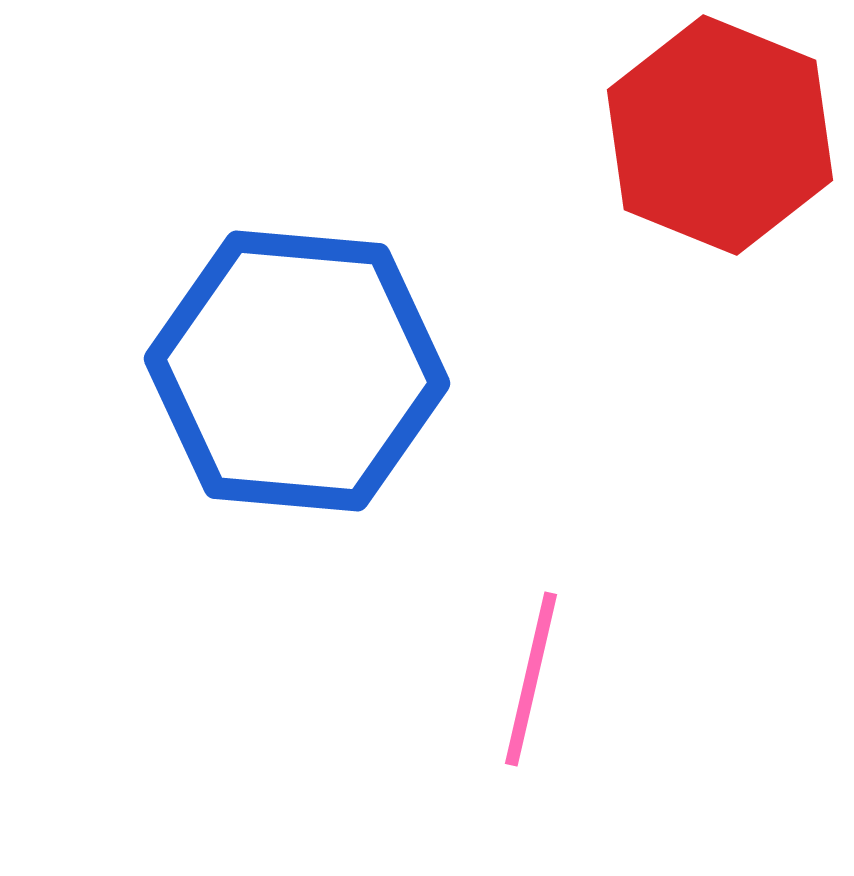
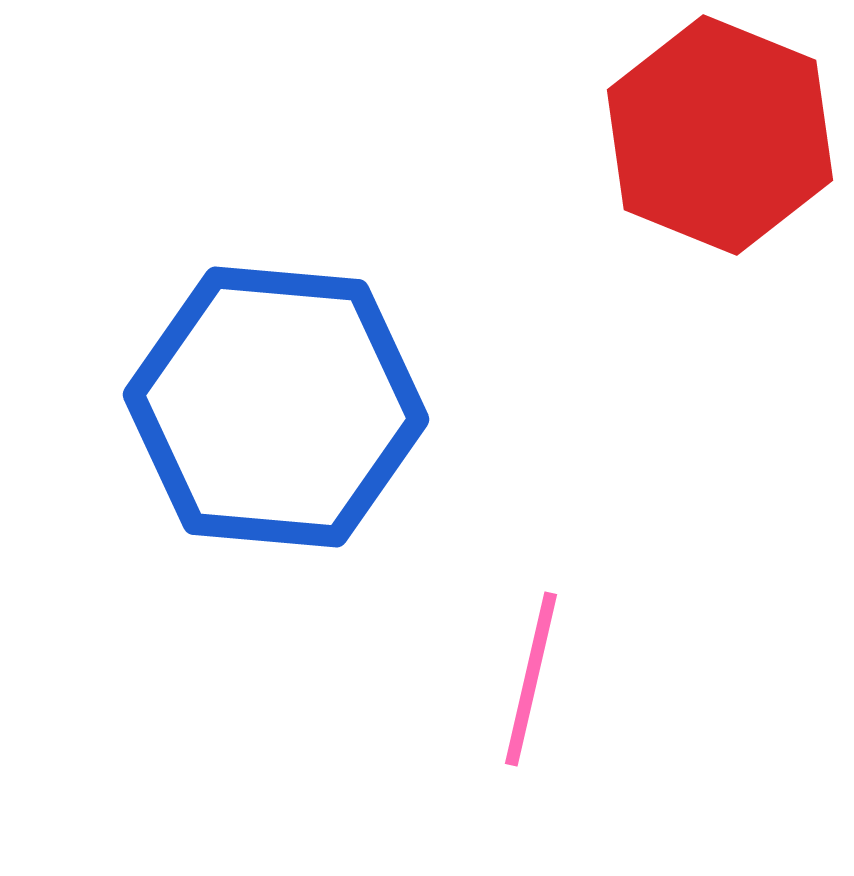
blue hexagon: moved 21 px left, 36 px down
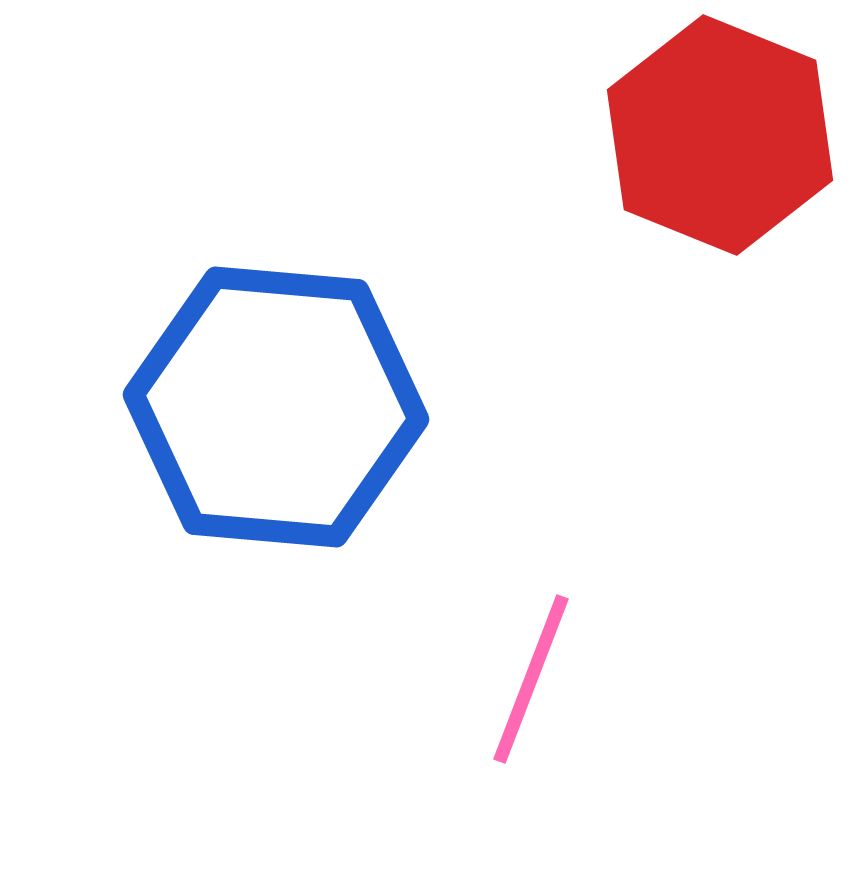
pink line: rotated 8 degrees clockwise
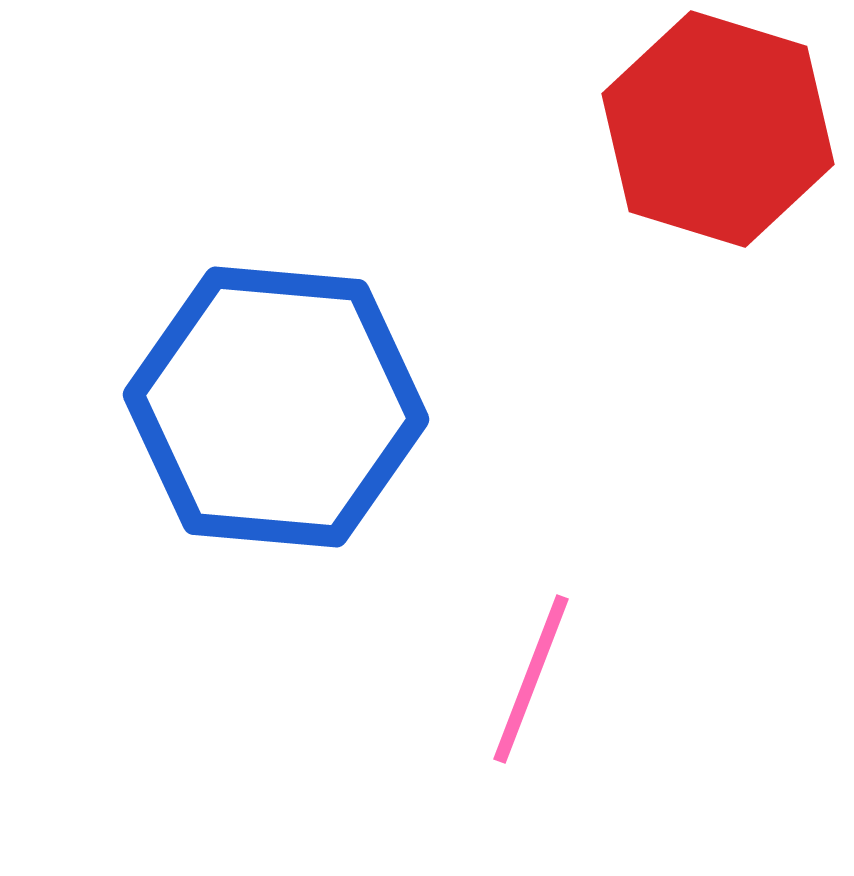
red hexagon: moved 2 px left, 6 px up; rotated 5 degrees counterclockwise
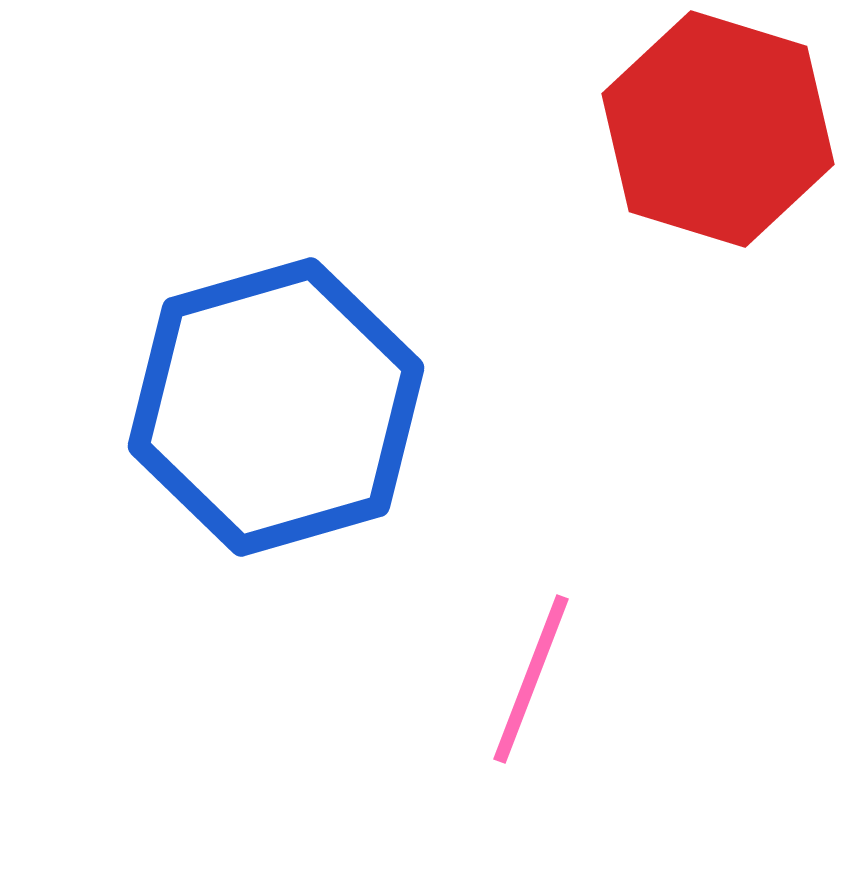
blue hexagon: rotated 21 degrees counterclockwise
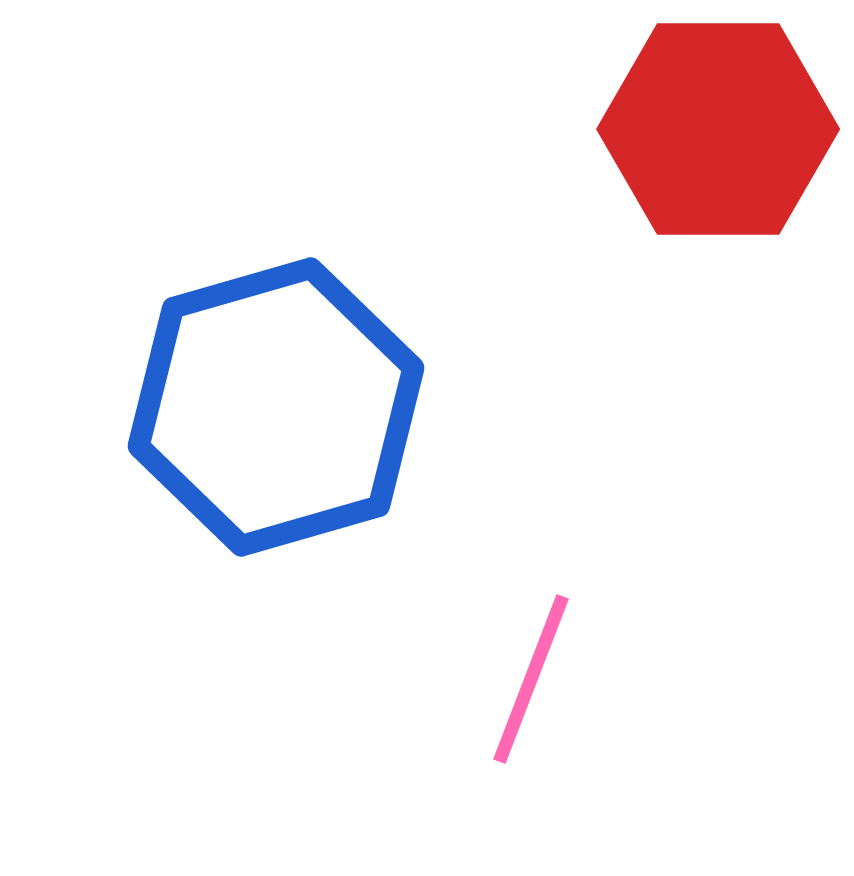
red hexagon: rotated 17 degrees counterclockwise
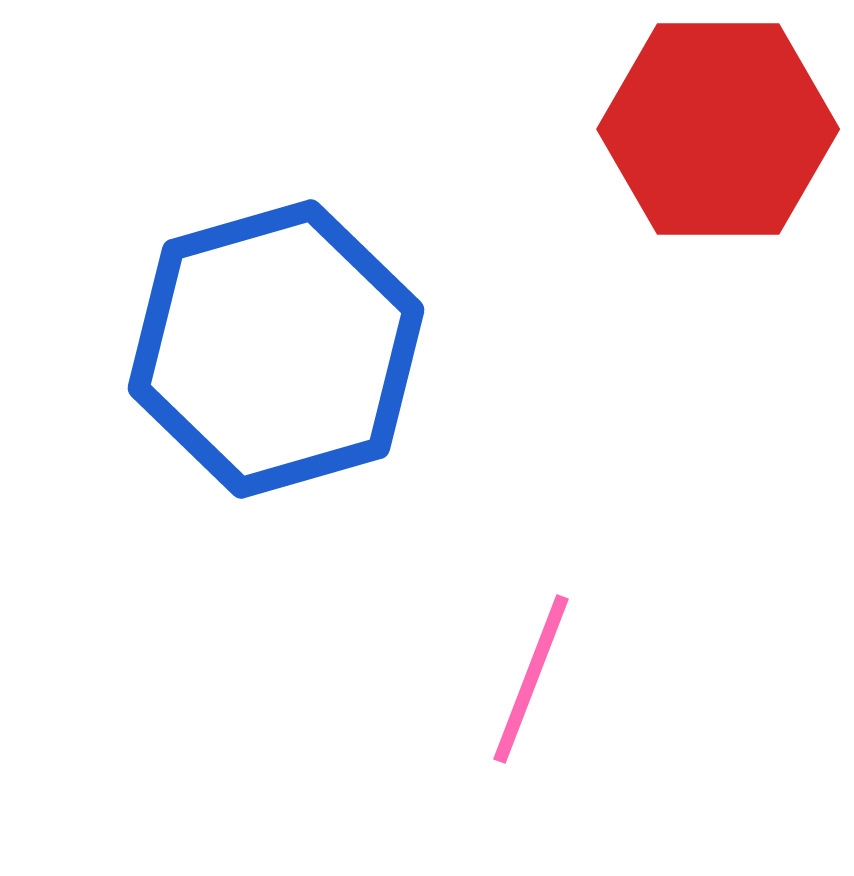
blue hexagon: moved 58 px up
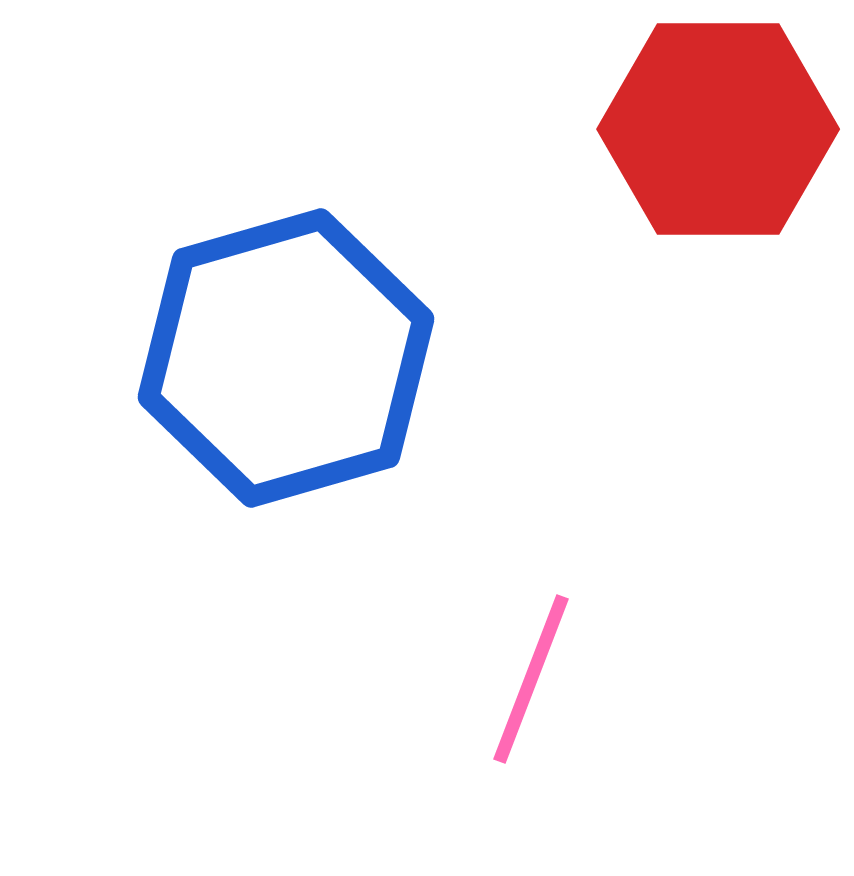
blue hexagon: moved 10 px right, 9 px down
